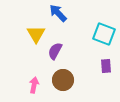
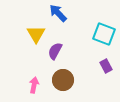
purple rectangle: rotated 24 degrees counterclockwise
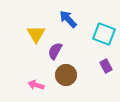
blue arrow: moved 10 px right, 6 px down
brown circle: moved 3 px right, 5 px up
pink arrow: moved 2 px right; rotated 84 degrees counterclockwise
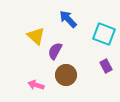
yellow triangle: moved 2 px down; rotated 18 degrees counterclockwise
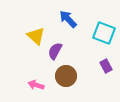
cyan square: moved 1 px up
brown circle: moved 1 px down
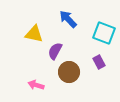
yellow triangle: moved 2 px left, 2 px up; rotated 30 degrees counterclockwise
purple rectangle: moved 7 px left, 4 px up
brown circle: moved 3 px right, 4 px up
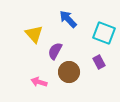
yellow triangle: rotated 36 degrees clockwise
pink arrow: moved 3 px right, 3 px up
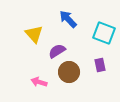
purple semicircle: moved 2 px right; rotated 30 degrees clockwise
purple rectangle: moved 1 px right, 3 px down; rotated 16 degrees clockwise
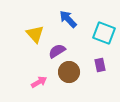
yellow triangle: moved 1 px right
pink arrow: rotated 133 degrees clockwise
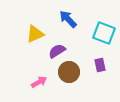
yellow triangle: rotated 48 degrees clockwise
